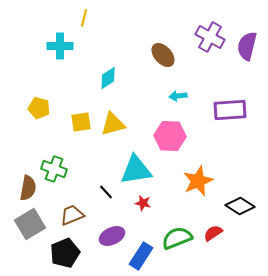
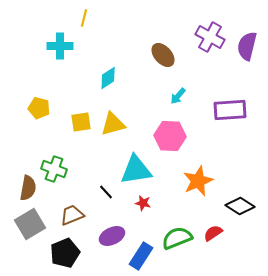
cyan arrow: rotated 42 degrees counterclockwise
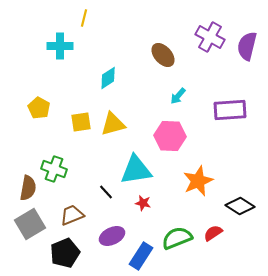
yellow pentagon: rotated 15 degrees clockwise
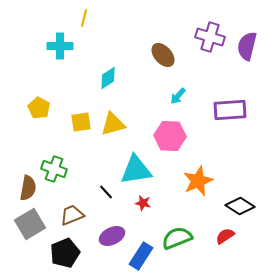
purple cross: rotated 12 degrees counterclockwise
red semicircle: moved 12 px right, 3 px down
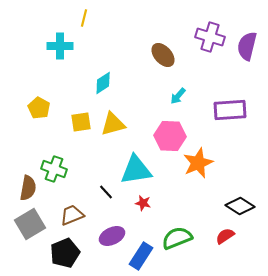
cyan diamond: moved 5 px left, 5 px down
orange star: moved 18 px up
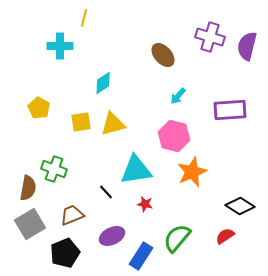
pink hexagon: moved 4 px right; rotated 12 degrees clockwise
orange star: moved 6 px left, 9 px down
red star: moved 2 px right, 1 px down
green semicircle: rotated 28 degrees counterclockwise
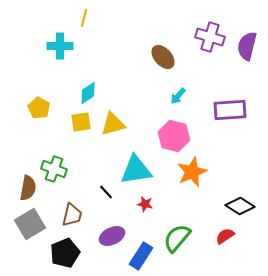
brown ellipse: moved 2 px down
cyan diamond: moved 15 px left, 10 px down
brown trapezoid: rotated 125 degrees clockwise
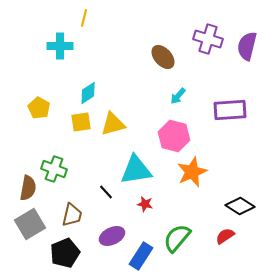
purple cross: moved 2 px left, 2 px down
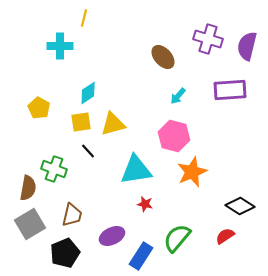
purple rectangle: moved 20 px up
black line: moved 18 px left, 41 px up
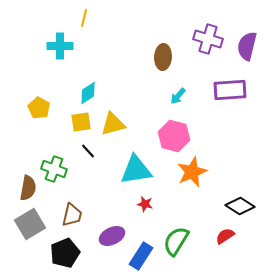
brown ellipse: rotated 45 degrees clockwise
green semicircle: moved 1 px left, 3 px down; rotated 8 degrees counterclockwise
